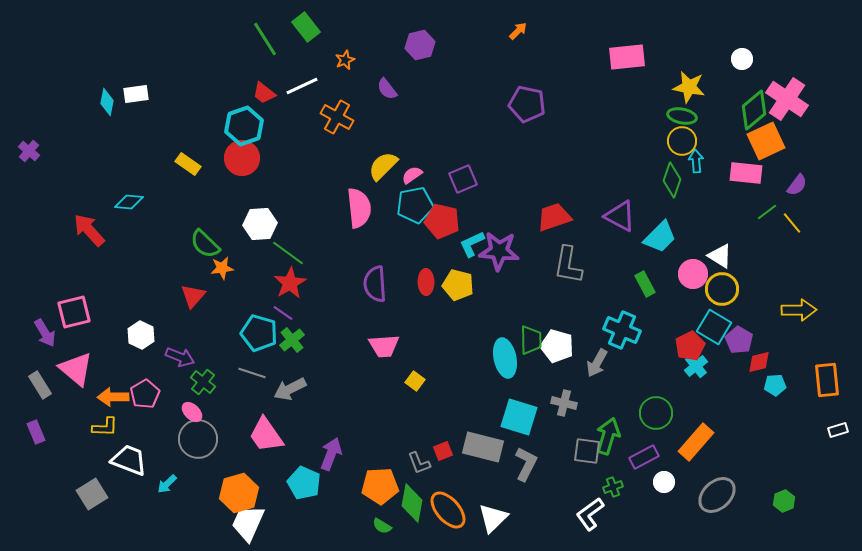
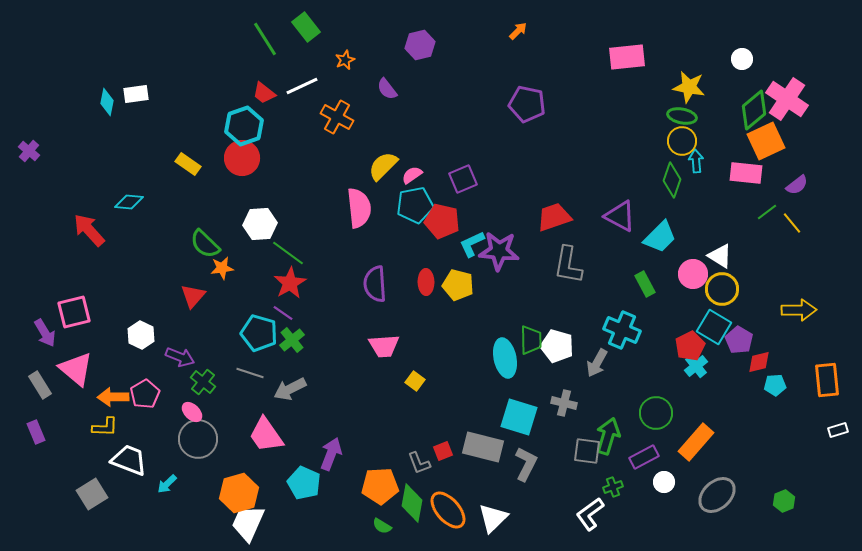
purple semicircle at (797, 185): rotated 15 degrees clockwise
gray line at (252, 373): moved 2 px left
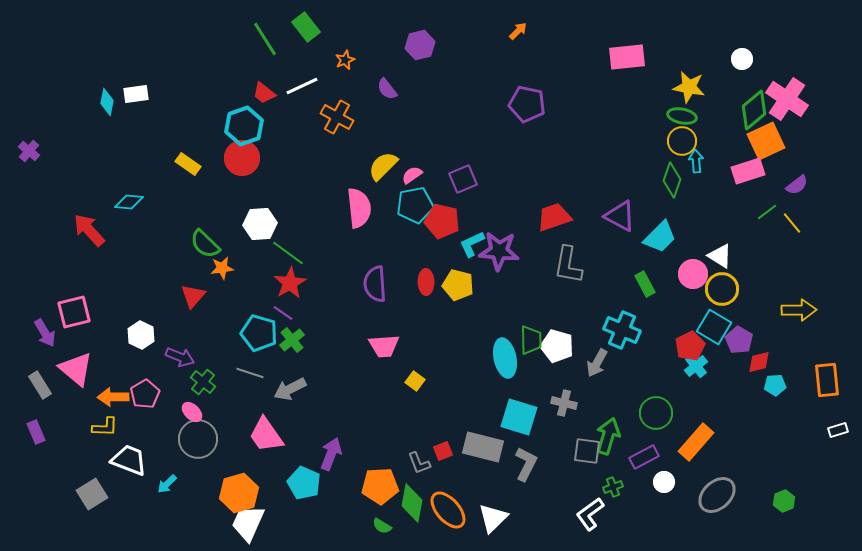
pink rectangle at (746, 173): moved 2 px right, 2 px up; rotated 24 degrees counterclockwise
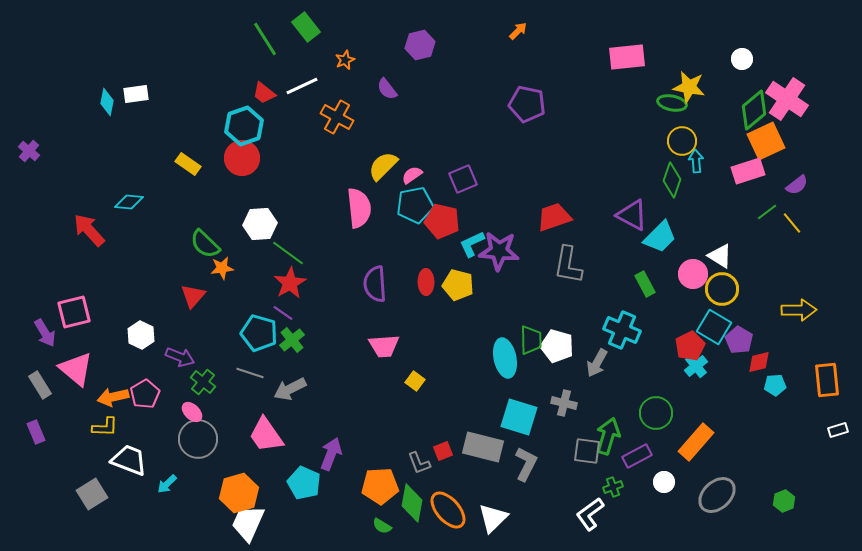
green ellipse at (682, 116): moved 10 px left, 13 px up
purple triangle at (620, 216): moved 12 px right, 1 px up
orange arrow at (113, 397): rotated 12 degrees counterclockwise
purple rectangle at (644, 457): moved 7 px left, 1 px up
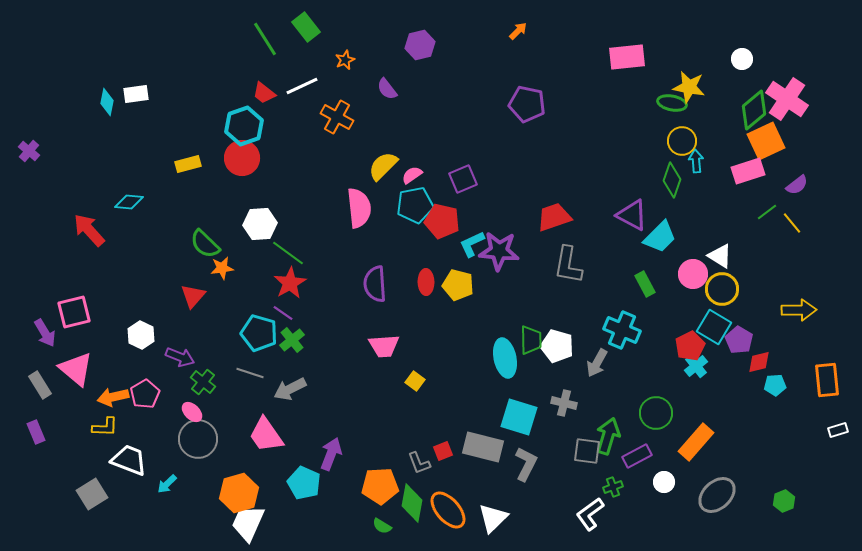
yellow rectangle at (188, 164): rotated 50 degrees counterclockwise
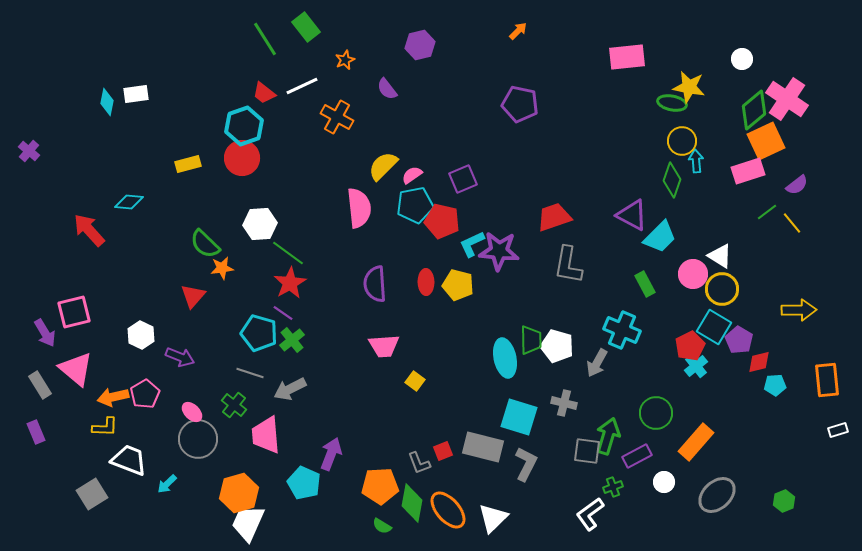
purple pentagon at (527, 104): moved 7 px left
green cross at (203, 382): moved 31 px right, 23 px down
pink trapezoid at (266, 435): rotated 30 degrees clockwise
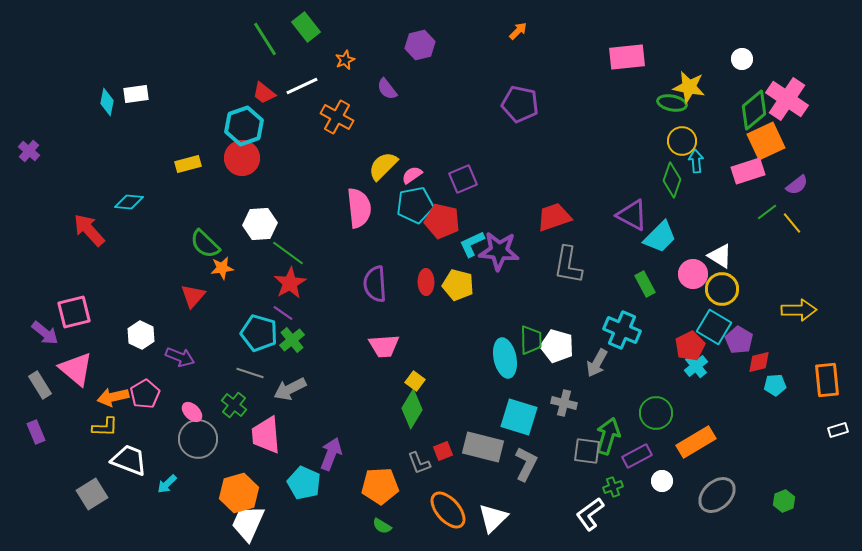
purple arrow at (45, 333): rotated 20 degrees counterclockwise
orange rectangle at (696, 442): rotated 18 degrees clockwise
white circle at (664, 482): moved 2 px left, 1 px up
green diamond at (412, 503): moved 94 px up; rotated 21 degrees clockwise
